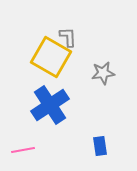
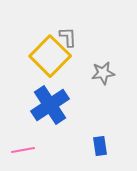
yellow square: moved 1 px left, 1 px up; rotated 15 degrees clockwise
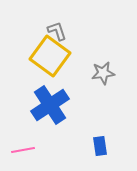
gray L-shape: moved 11 px left, 6 px up; rotated 15 degrees counterclockwise
yellow square: rotated 9 degrees counterclockwise
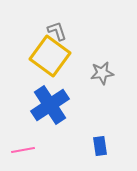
gray star: moved 1 px left
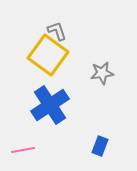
yellow square: moved 2 px left, 1 px up
blue rectangle: rotated 30 degrees clockwise
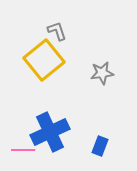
yellow square: moved 4 px left, 5 px down; rotated 15 degrees clockwise
blue cross: moved 27 px down; rotated 9 degrees clockwise
pink line: rotated 10 degrees clockwise
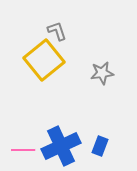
blue cross: moved 11 px right, 14 px down
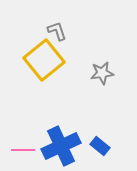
blue rectangle: rotated 72 degrees counterclockwise
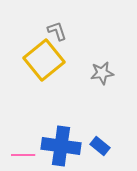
blue cross: rotated 33 degrees clockwise
pink line: moved 5 px down
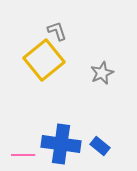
gray star: rotated 15 degrees counterclockwise
blue cross: moved 2 px up
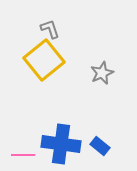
gray L-shape: moved 7 px left, 2 px up
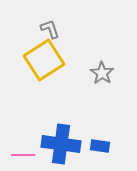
yellow square: rotated 6 degrees clockwise
gray star: rotated 15 degrees counterclockwise
blue rectangle: rotated 30 degrees counterclockwise
